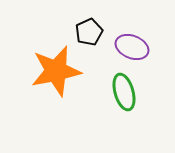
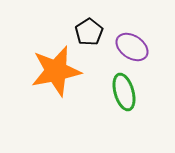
black pentagon: rotated 8 degrees counterclockwise
purple ellipse: rotated 12 degrees clockwise
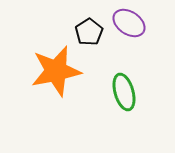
purple ellipse: moved 3 px left, 24 px up
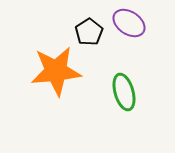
orange star: rotated 6 degrees clockwise
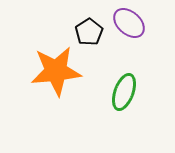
purple ellipse: rotated 8 degrees clockwise
green ellipse: rotated 36 degrees clockwise
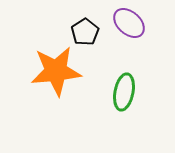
black pentagon: moved 4 px left
green ellipse: rotated 9 degrees counterclockwise
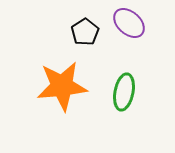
orange star: moved 6 px right, 15 px down
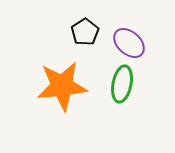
purple ellipse: moved 20 px down
green ellipse: moved 2 px left, 8 px up
